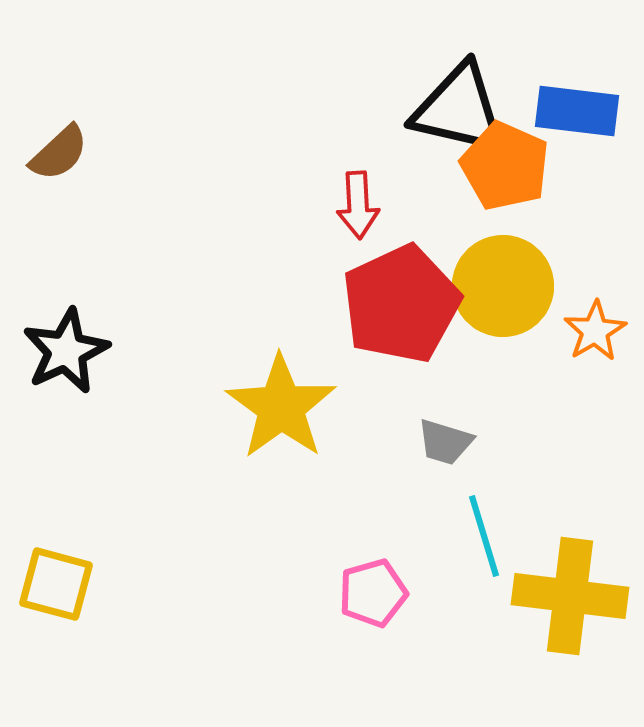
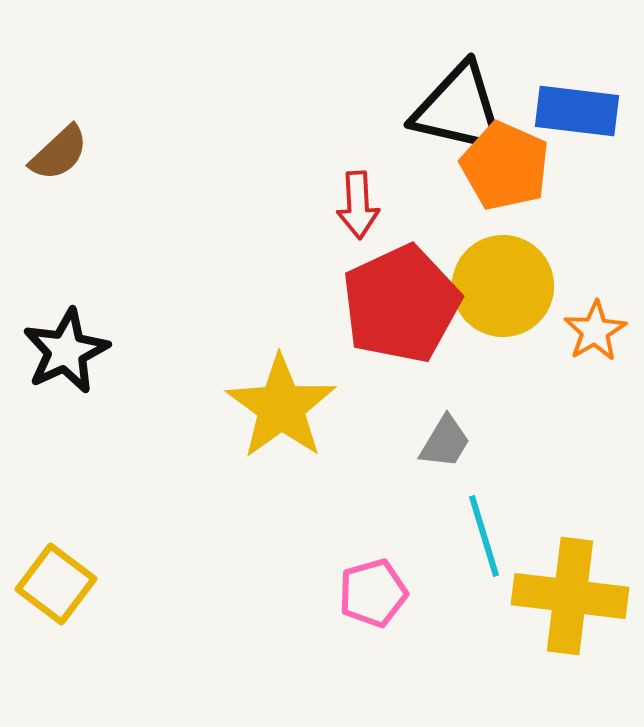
gray trapezoid: rotated 76 degrees counterclockwise
yellow square: rotated 22 degrees clockwise
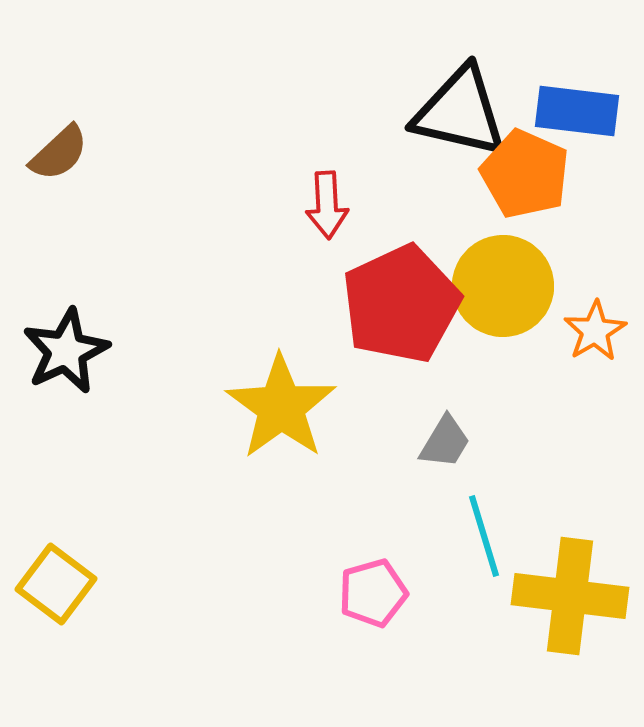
black triangle: moved 1 px right, 3 px down
orange pentagon: moved 20 px right, 8 px down
red arrow: moved 31 px left
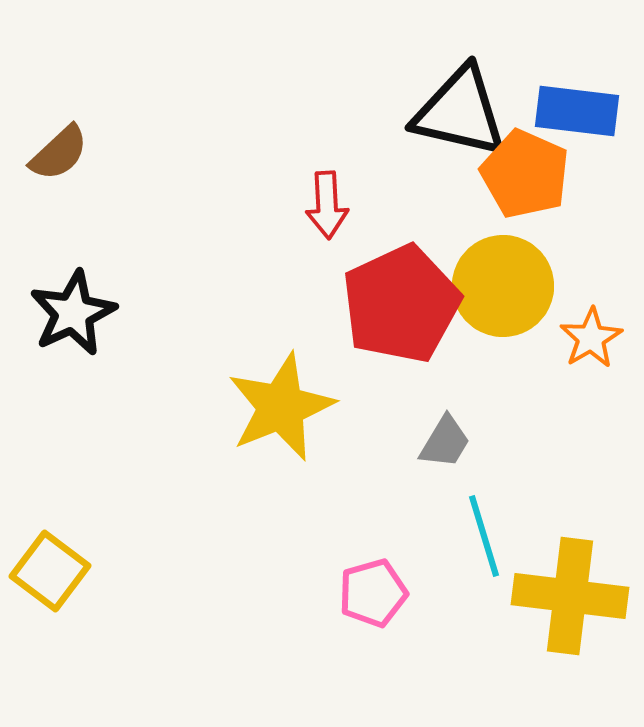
orange star: moved 4 px left, 7 px down
black star: moved 7 px right, 38 px up
yellow star: rotated 14 degrees clockwise
yellow square: moved 6 px left, 13 px up
